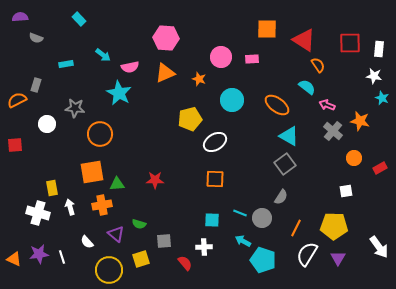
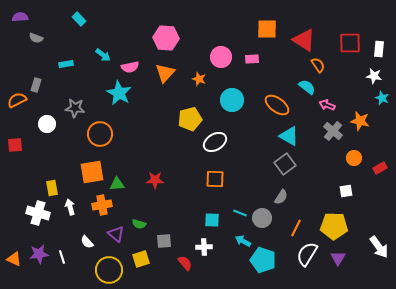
orange triangle at (165, 73): rotated 25 degrees counterclockwise
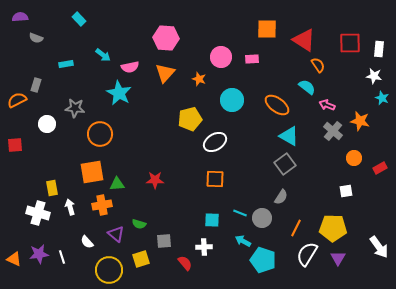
yellow pentagon at (334, 226): moved 1 px left, 2 px down
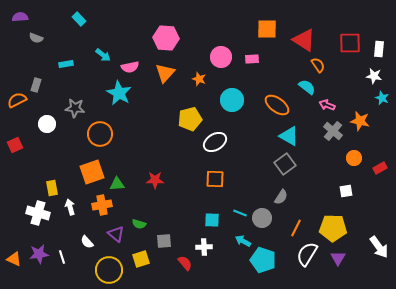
red square at (15, 145): rotated 21 degrees counterclockwise
orange square at (92, 172): rotated 10 degrees counterclockwise
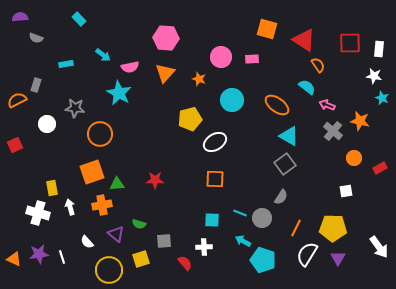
orange square at (267, 29): rotated 15 degrees clockwise
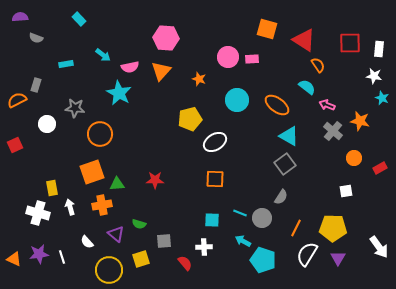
pink circle at (221, 57): moved 7 px right
orange triangle at (165, 73): moved 4 px left, 2 px up
cyan circle at (232, 100): moved 5 px right
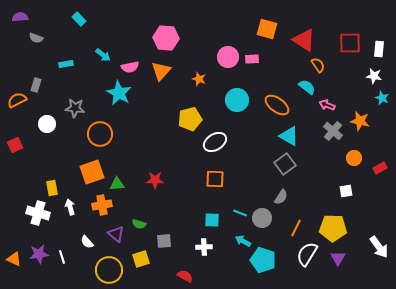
red semicircle at (185, 263): moved 13 px down; rotated 21 degrees counterclockwise
